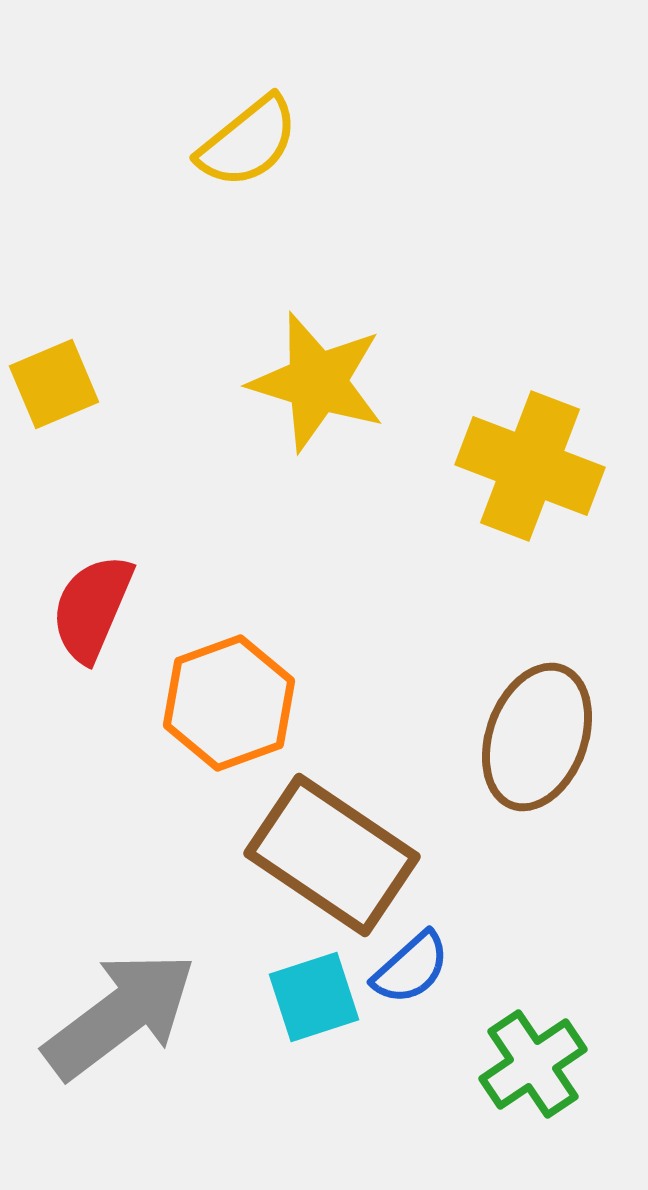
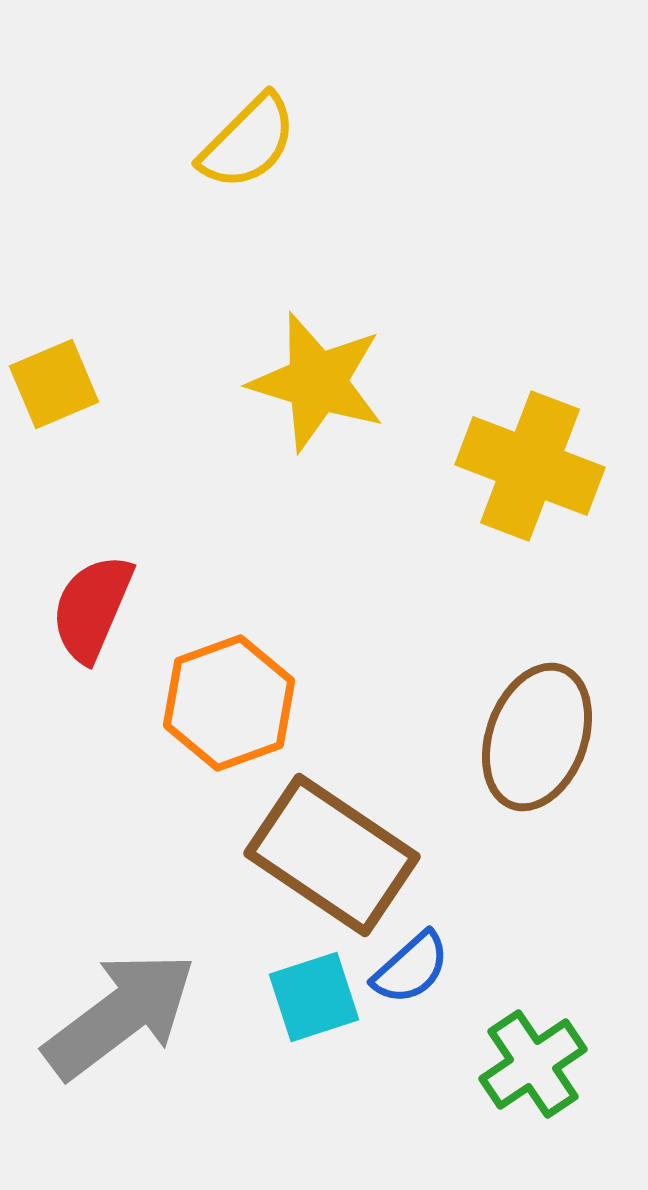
yellow semicircle: rotated 6 degrees counterclockwise
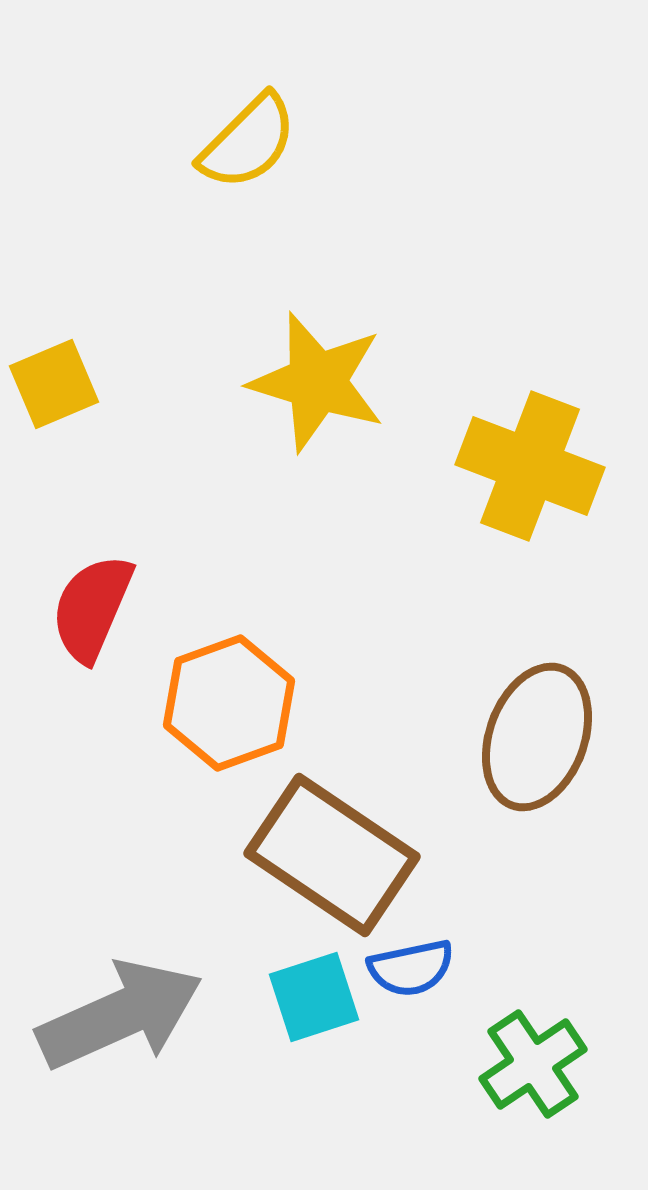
blue semicircle: rotated 30 degrees clockwise
gray arrow: rotated 13 degrees clockwise
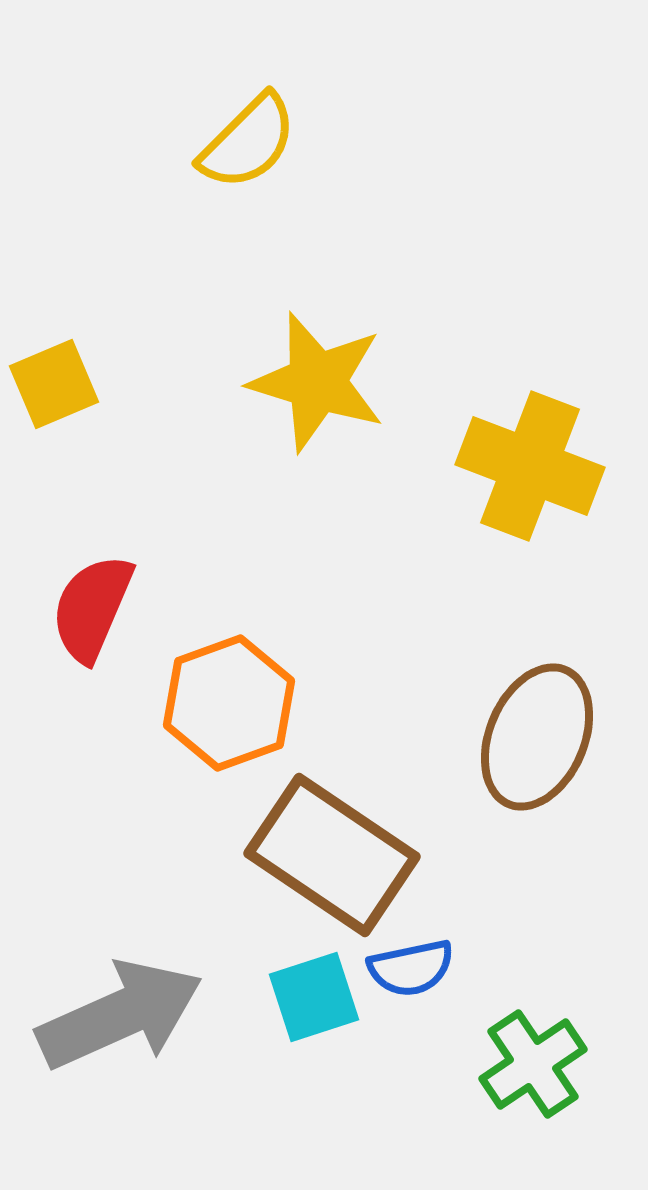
brown ellipse: rotated 3 degrees clockwise
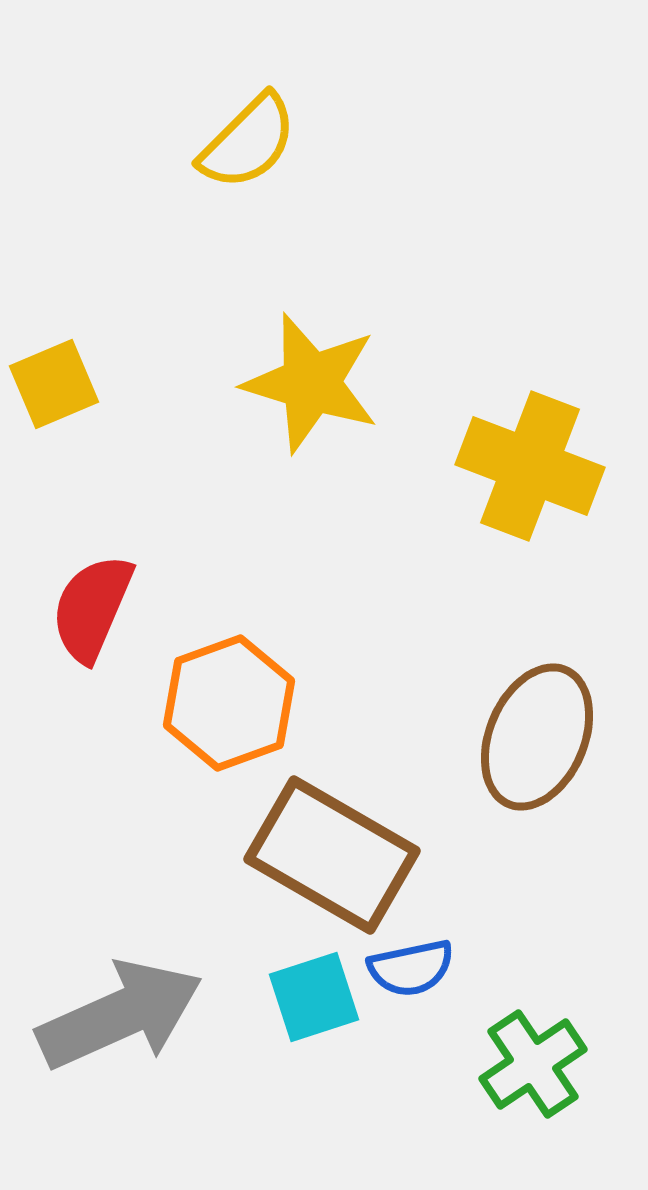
yellow star: moved 6 px left, 1 px down
brown rectangle: rotated 4 degrees counterclockwise
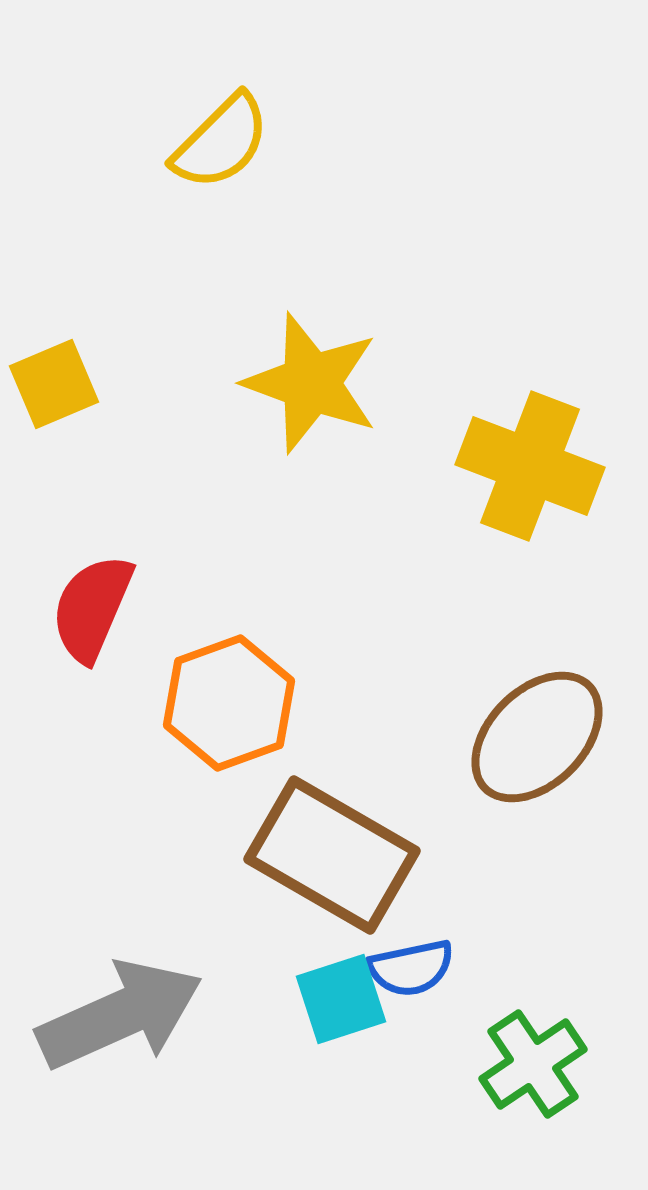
yellow semicircle: moved 27 px left
yellow star: rotated 3 degrees clockwise
brown ellipse: rotated 22 degrees clockwise
cyan square: moved 27 px right, 2 px down
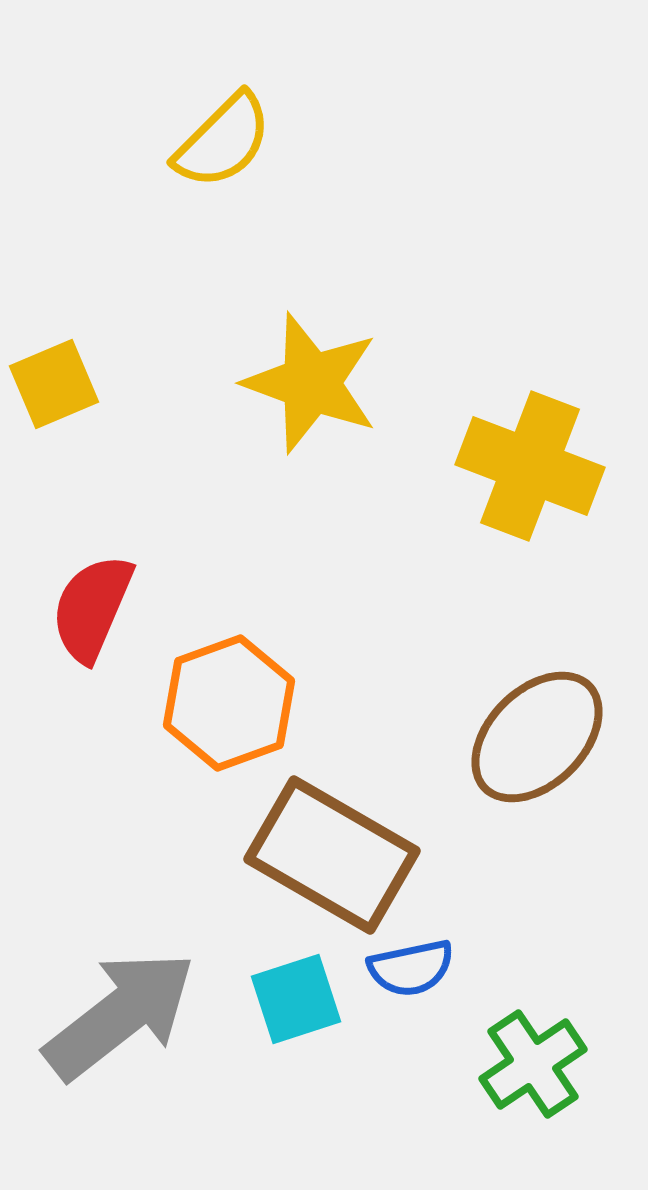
yellow semicircle: moved 2 px right, 1 px up
cyan square: moved 45 px left
gray arrow: rotated 14 degrees counterclockwise
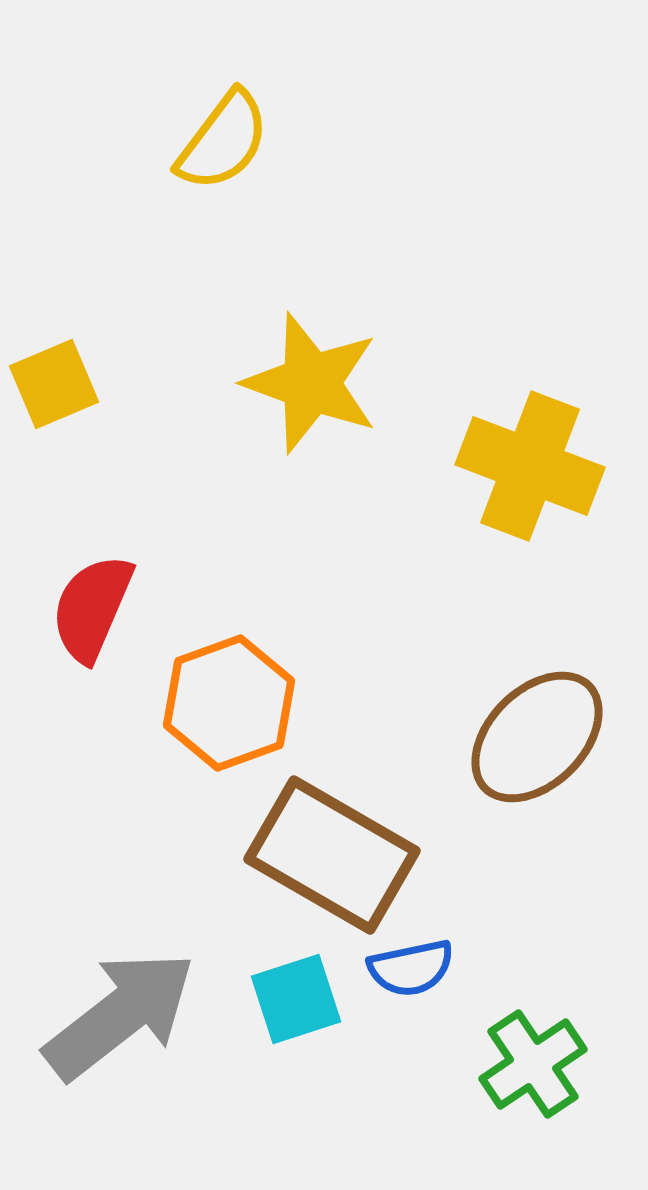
yellow semicircle: rotated 8 degrees counterclockwise
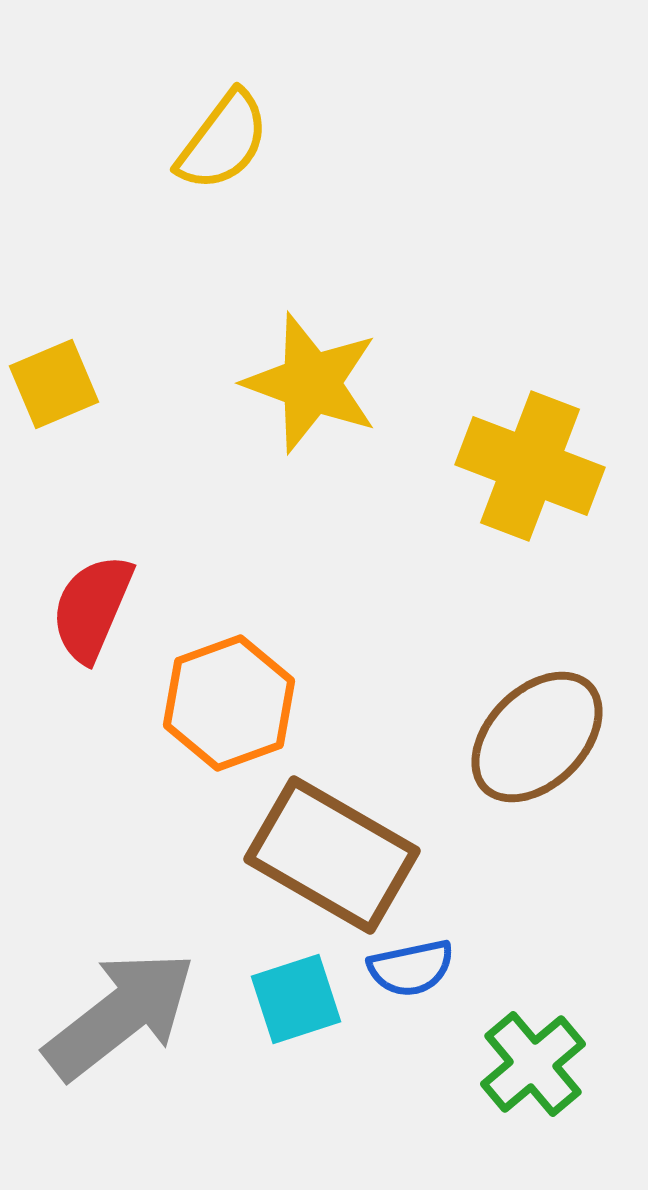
green cross: rotated 6 degrees counterclockwise
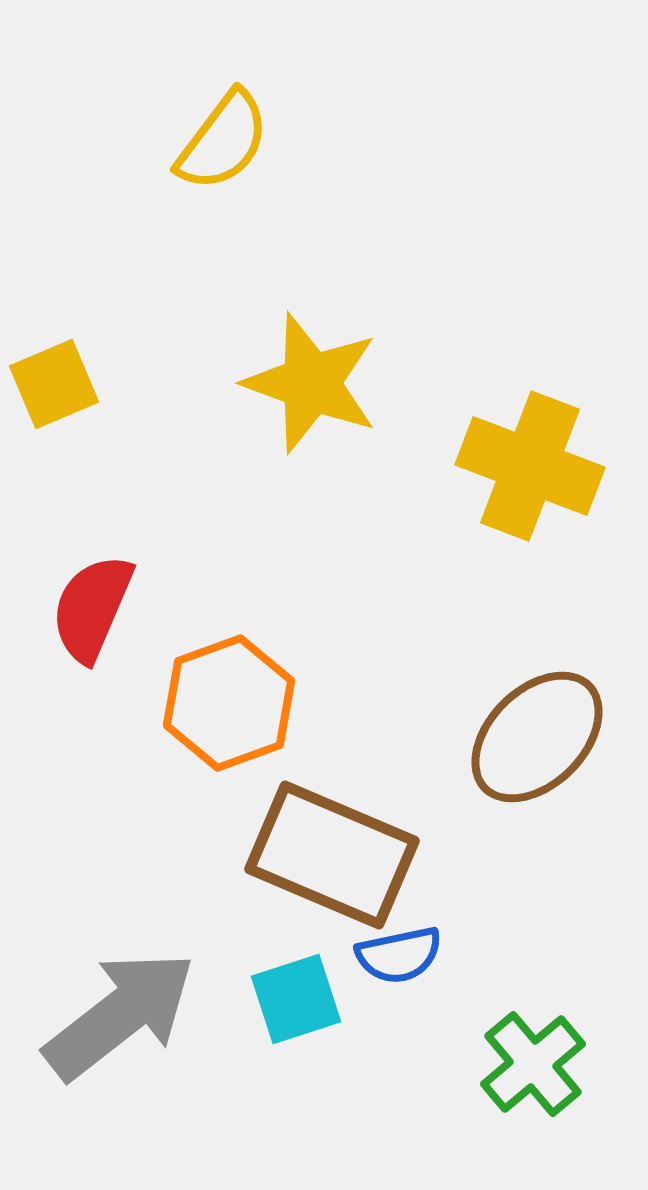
brown rectangle: rotated 7 degrees counterclockwise
blue semicircle: moved 12 px left, 13 px up
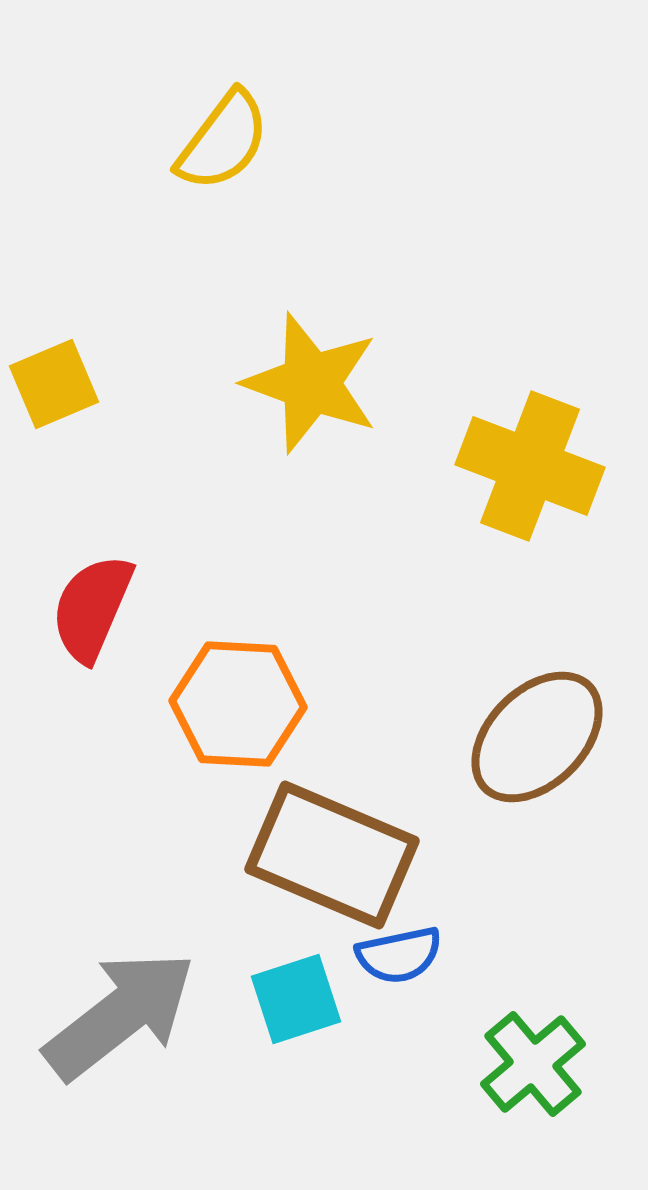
orange hexagon: moved 9 px right, 1 px down; rotated 23 degrees clockwise
